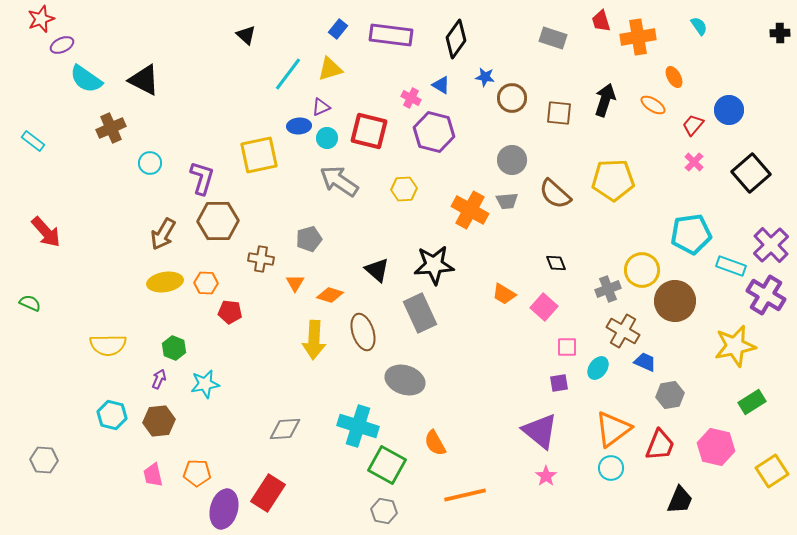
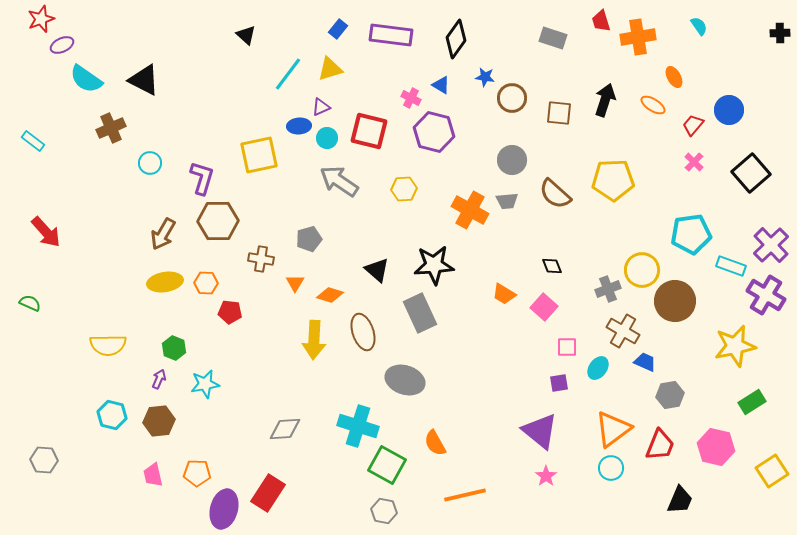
black diamond at (556, 263): moved 4 px left, 3 px down
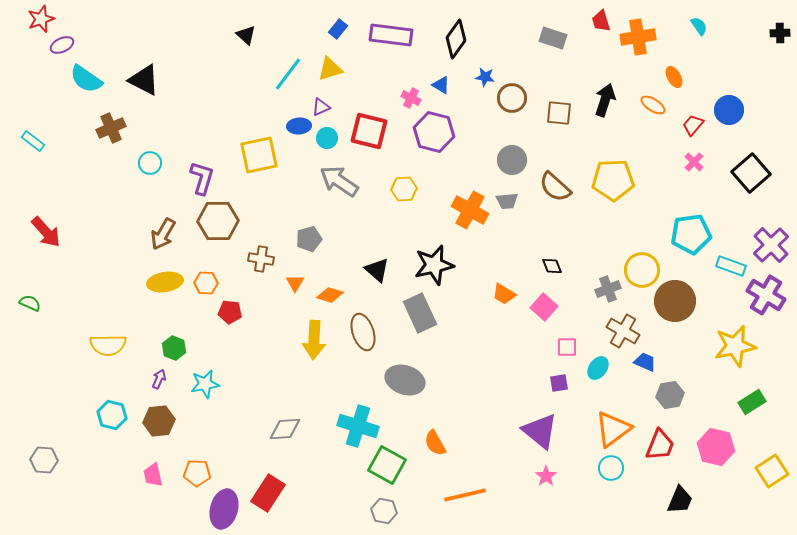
brown semicircle at (555, 194): moved 7 px up
black star at (434, 265): rotated 9 degrees counterclockwise
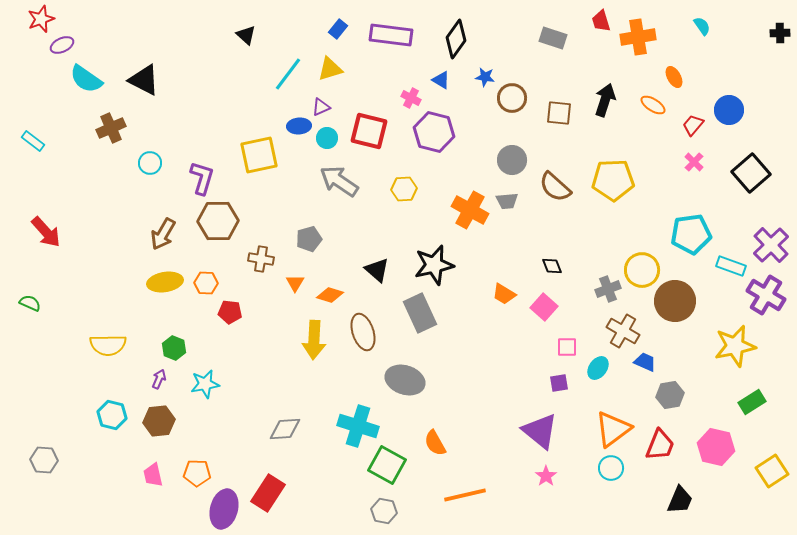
cyan semicircle at (699, 26): moved 3 px right
blue triangle at (441, 85): moved 5 px up
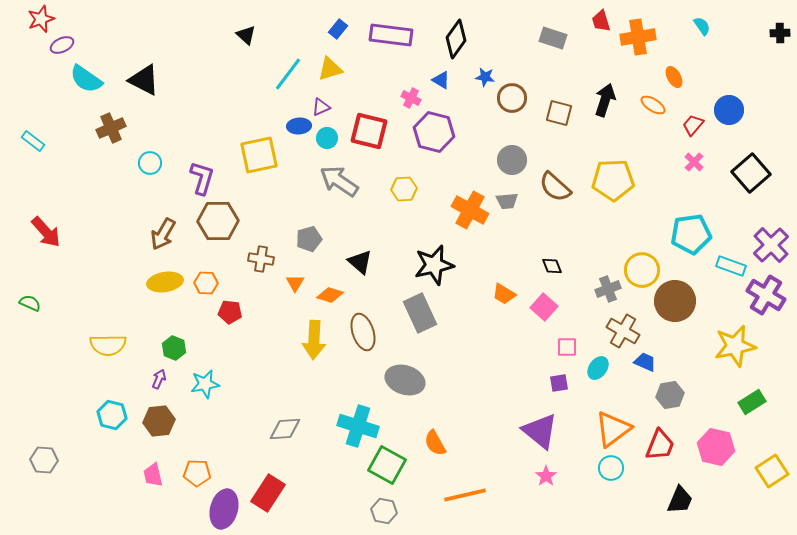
brown square at (559, 113): rotated 8 degrees clockwise
black triangle at (377, 270): moved 17 px left, 8 px up
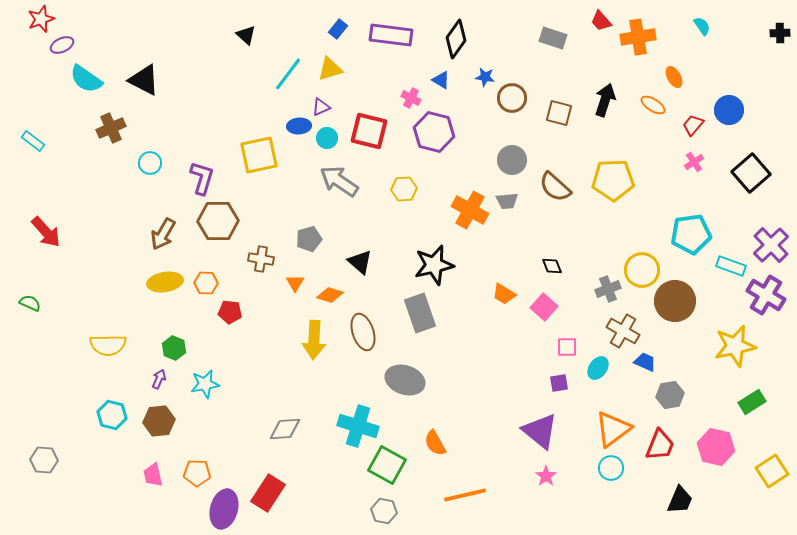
red trapezoid at (601, 21): rotated 25 degrees counterclockwise
pink cross at (694, 162): rotated 12 degrees clockwise
gray rectangle at (420, 313): rotated 6 degrees clockwise
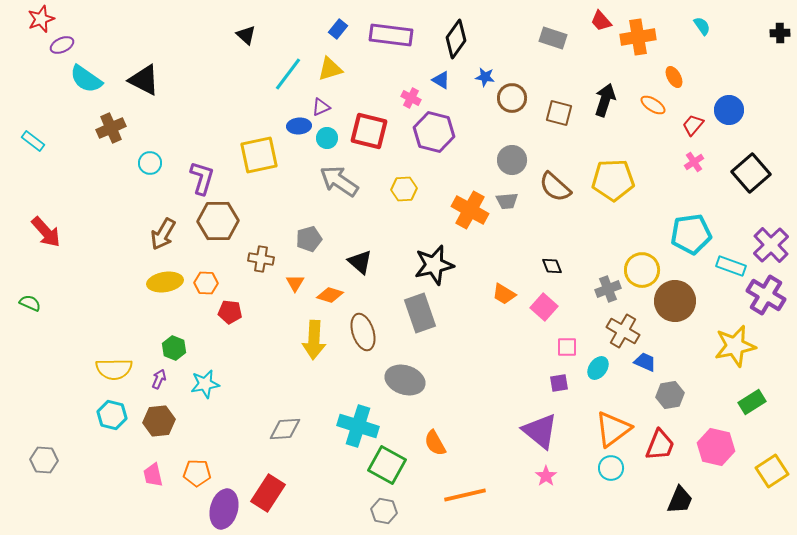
yellow semicircle at (108, 345): moved 6 px right, 24 px down
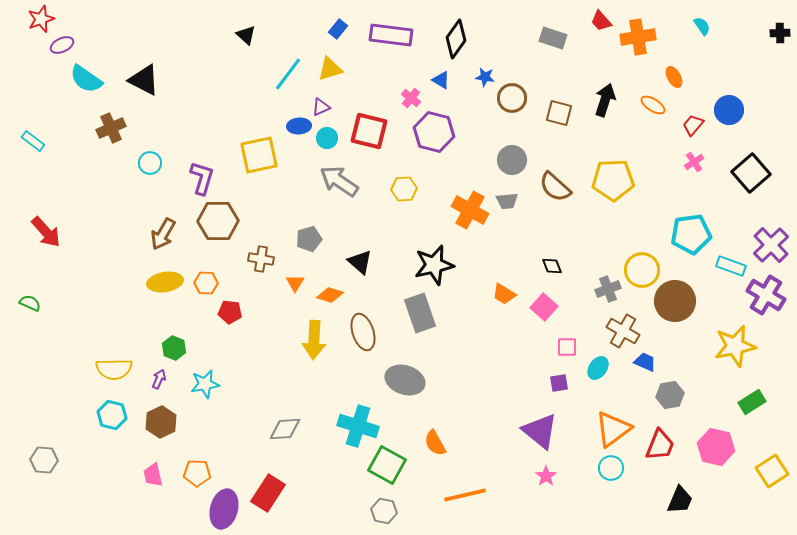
pink cross at (411, 98): rotated 12 degrees clockwise
brown hexagon at (159, 421): moved 2 px right, 1 px down; rotated 20 degrees counterclockwise
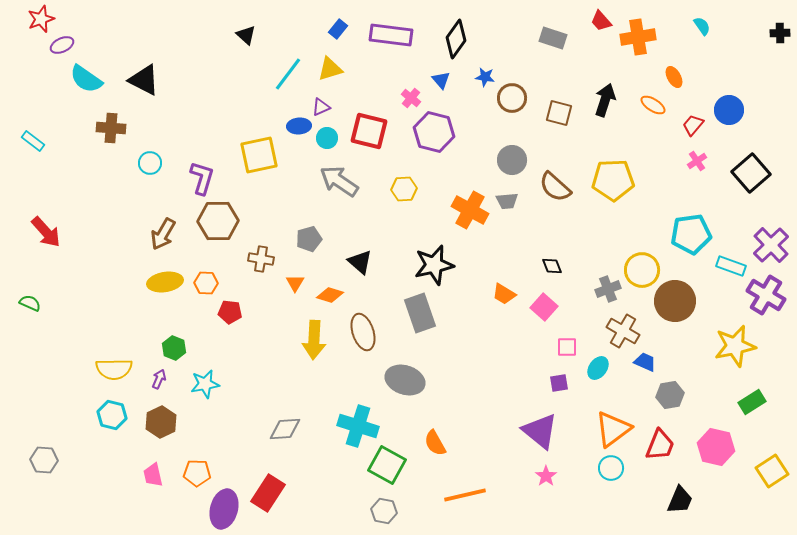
blue triangle at (441, 80): rotated 18 degrees clockwise
brown cross at (111, 128): rotated 28 degrees clockwise
pink cross at (694, 162): moved 3 px right, 1 px up
